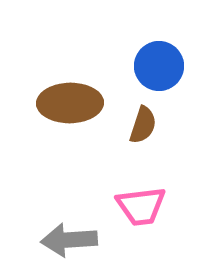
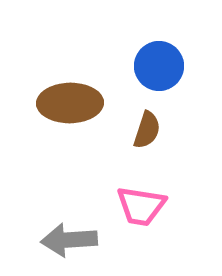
brown semicircle: moved 4 px right, 5 px down
pink trapezoid: rotated 16 degrees clockwise
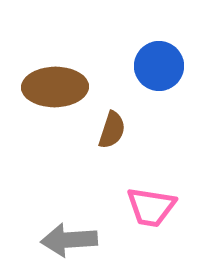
brown ellipse: moved 15 px left, 16 px up
brown semicircle: moved 35 px left
pink trapezoid: moved 10 px right, 1 px down
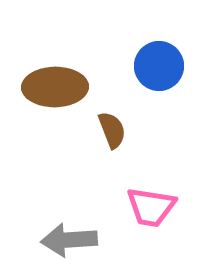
brown semicircle: rotated 39 degrees counterclockwise
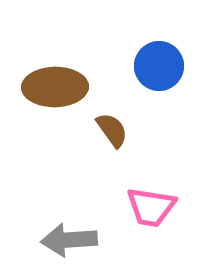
brown semicircle: rotated 15 degrees counterclockwise
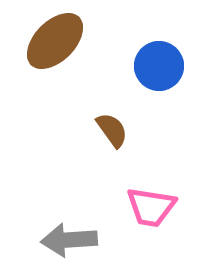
brown ellipse: moved 46 px up; rotated 44 degrees counterclockwise
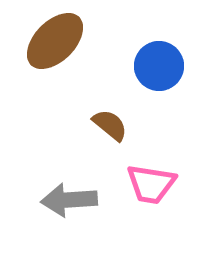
brown semicircle: moved 2 px left, 5 px up; rotated 15 degrees counterclockwise
pink trapezoid: moved 23 px up
gray arrow: moved 40 px up
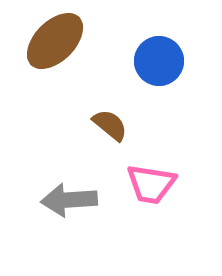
blue circle: moved 5 px up
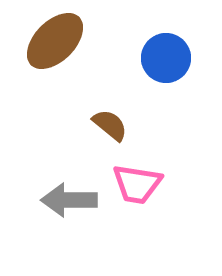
blue circle: moved 7 px right, 3 px up
pink trapezoid: moved 14 px left
gray arrow: rotated 4 degrees clockwise
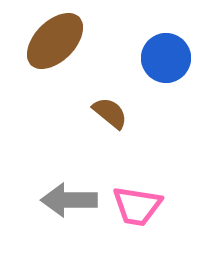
brown semicircle: moved 12 px up
pink trapezoid: moved 22 px down
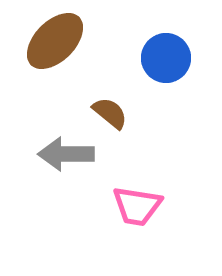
gray arrow: moved 3 px left, 46 px up
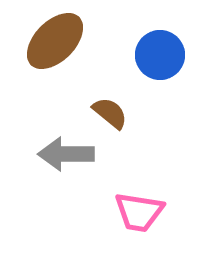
blue circle: moved 6 px left, 3 px up
pink trapezoid: moved 2 px right, 6 px down
